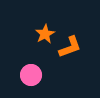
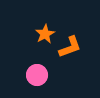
pink circle: moved 6 px right
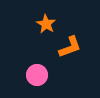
orange star: moved 1 px right, 10 px up; rotated 12 degrees counterclockwise
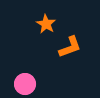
pink circle: moved 12 px left, 9 px down
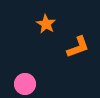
orange L-shape: moved 8 px right
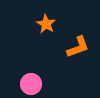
pink circle: moved 6 px right
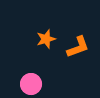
orange star: moved 15 px down; rotated 24 degrees clockwise
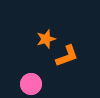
orange L-shape: moved 11 px left, 9 px down
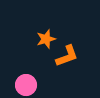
pink circle: moved 5 px left, 1 px down
